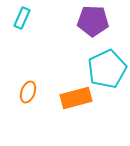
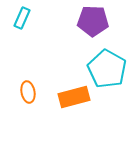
cyan pentagon: rotated 18 degrees counterclockwise
orange ellipse: rotated 30 degrees counterclockwise
orange rectangle: moved 2 px left, 1 px up
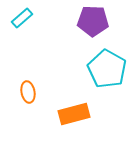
cyan rectangle: rotated 25 degrees clockwise
orange rectangle: moved 17 px down
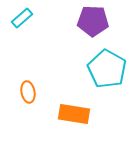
orange rectangle: rotated 24 degrees clockwise
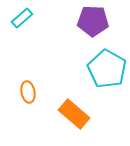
orange rectangle: rotated 32 degrees clockwise
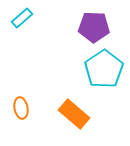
purple pentagon: moved 1 px right, 6 px down
cyan pentagon: moved 3 px left; rotated 9 degrees clockwise
orange ellipse: moved 7 px left, 16 px down
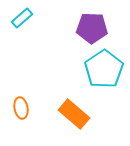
purple pentagon: moved 2 px left, 1 px down
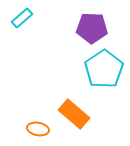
orange ellipse: moved 17 px right, 21 px down; rotated 70 degrees counterclockwise
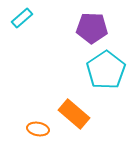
cyan pentagon: moved 2 px right, 1 px down
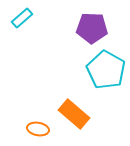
cyan pentagon: rotated 9 degrees counterclockwise
